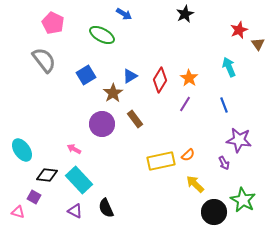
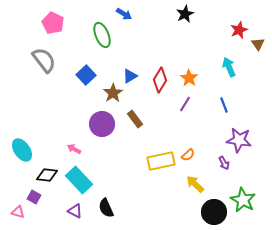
green ellipse: rotated 40 degrees clockwise
blue square: rotated 12 degrees counterclockwise
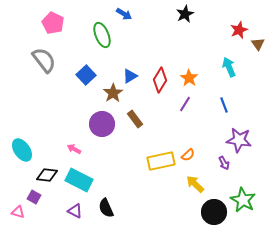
cyan rectangle: rotated 20 degrees counterclockwise
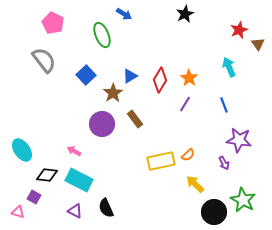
pink arrow: moved 2 px down
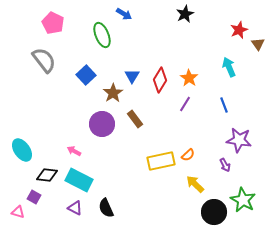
blue triangle: moved 2 px right; rotated 28 degrees counterclockwise
purple arrow: moved 1 px right, 2 px down
purple triangle: moved 3 px up
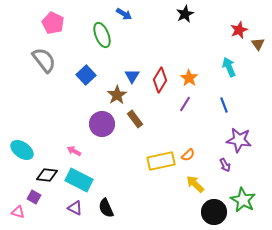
brown star: moved 4 px right, 2 px down
cyan ellipse: rotated 20 degrees counterclockwise
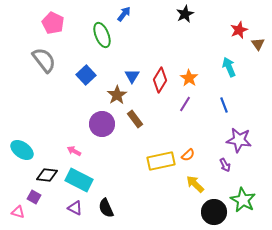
blue arrow: rotated 84 degrees counterclockwise
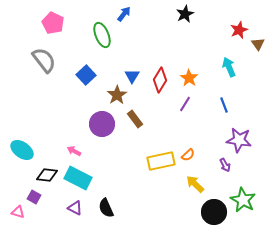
cyan rectangle: moved 1 px left, 2 px up
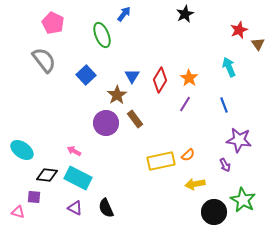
purple circle: moved 4 px right, 1 px up
yellow arrow: rotated 54 degrees counterclockwise
purple square: rotated 24 degrees counterclockwise
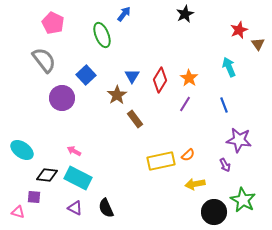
purple circle: moved 44 px left, 25 px up
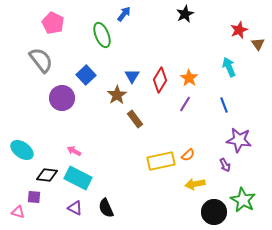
gray semicircle: moved 3 px left
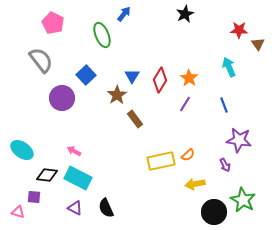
red star: rotated 24 degrees clockwise
